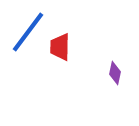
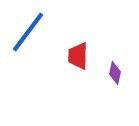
red trapezoid: moved 18 px right, 9 px down
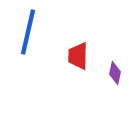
blue line: rotated 24 degrees counterclockwise
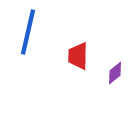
purple diamond: rotated 40 degrees clockwise
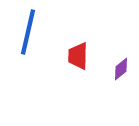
purple diamond: moved 6 px right, 4 px up
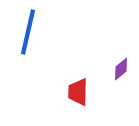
red trapezoid: moved 36 px down
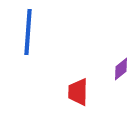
blue line: rotated 9 degrees counterclockwise
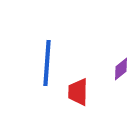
blue line: moved 19 px right, 31 px down
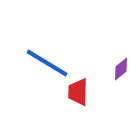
blue line: rotated 63 degrees counterclockwise
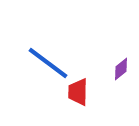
blue line: moved 1 px right; rotated 6 degrees clockwise
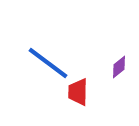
purple diamond: moved 2 px left, 2 px up
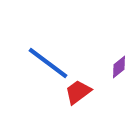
red trapezoid: rotated 52 degrees clockwise
